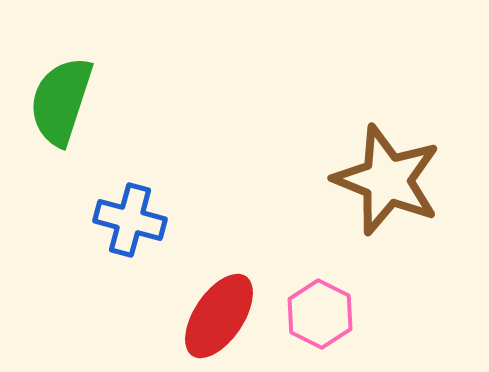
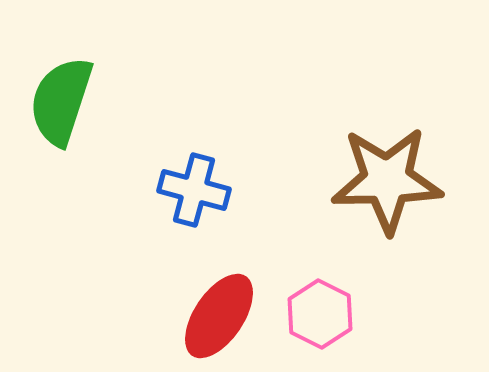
brown star: rotated 23 degrees counterclockwise
blue cross: moved 64 px right, 30 px up
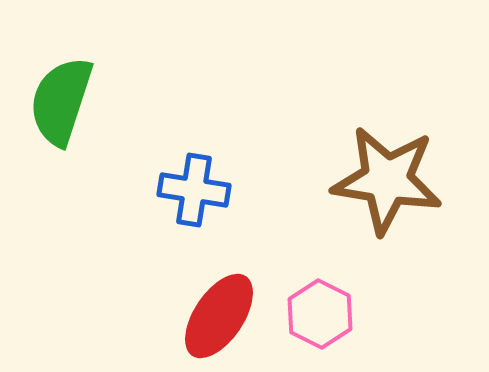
brown star: rotated 10 degrees clockwise
blue cross: rotated 6 degrees counterclockwise
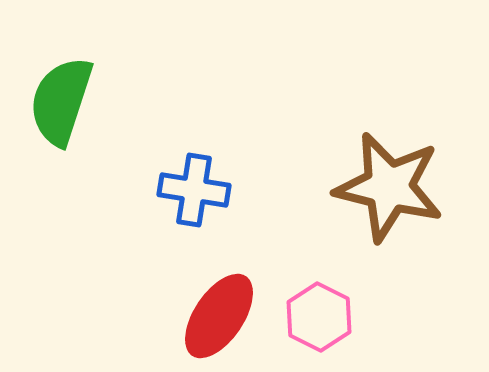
brown star: moved 2 px right, 7 px down; rotated 5 degrees clockwise
pink hexagon: moved 1 px left, 3 px down
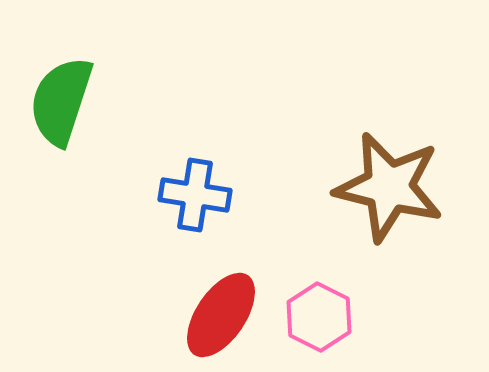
blue cross: moved 1 px right, 5 px down
red ellipse: moved 2 px right, 1 px up
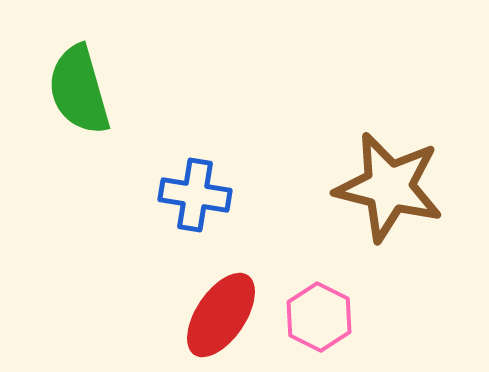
green semicircle: moved 18 px right, 11 px up; rotated 34 degrees counterclockwise
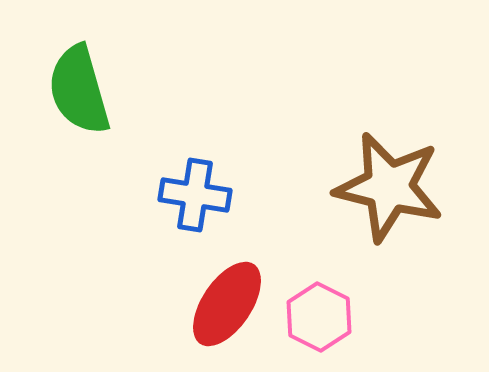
red ellipse: moved 6 px right, 11 px up
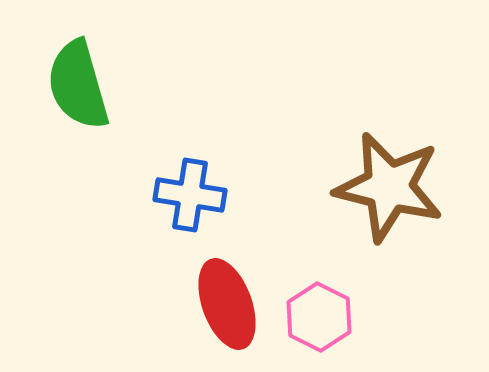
green semicircle: moved 1 px left, 5 px up
blue cross: moved 5 px left
red ellipse: rotated 54 degrees counterclockwise
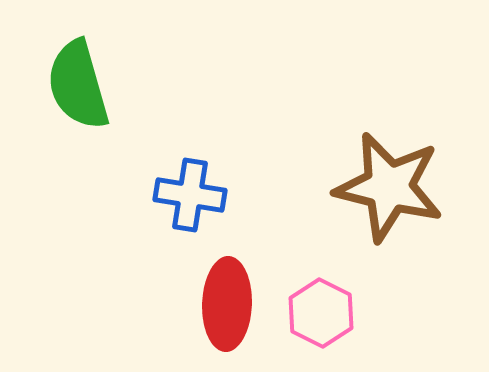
red ellipse: rotated 22 degrees clockwise
pink hexagon: moved 2 px right, 4 px up
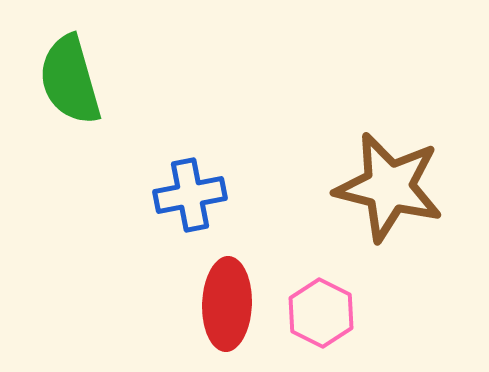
green semicircle: moved 8 px left, 5 px up
blue cross: rotated 20 degrees counterclockwise
